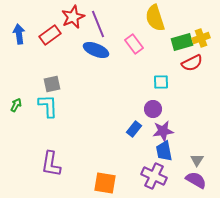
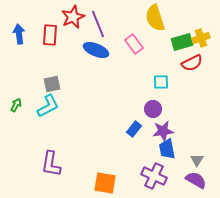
red rectangle: rotated 50 degrees counterclockwise
cyan L-shape: rotated 65 degrees clockwise
blue trapezoid: moved 3 px right, 2 px up
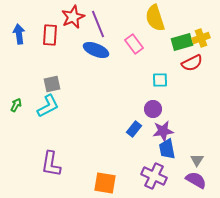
cyan square: moved 1 px left, 2 px up
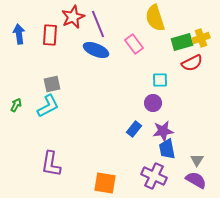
purple circle: moved 6 px up
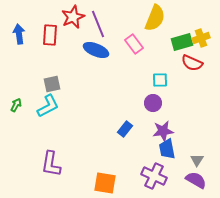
yellow semicircle: rotated 140 degrees counterclockwise
red semicircle: rotated 50 degrees clockwise
blue rectangle: moved 9 px left
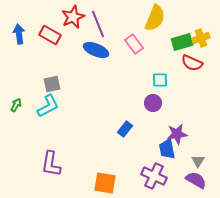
red rectangle: rotated 65 degrees counterclockwise
purple star: moved 14 px right, 3 px down
gray triangle: moved 1 px right, 1 px down
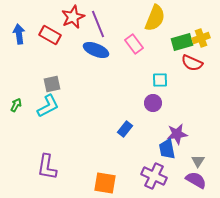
purple L-shape: moved 4 px left, 3 px down
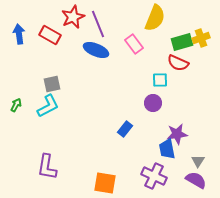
red semicircle: moved 14 px left
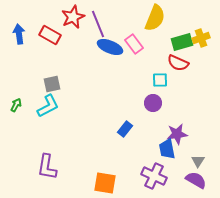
blue ellipse: moved 14 px right, 3 px up
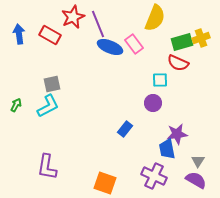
orange square: rotated 10 degrees clockwise
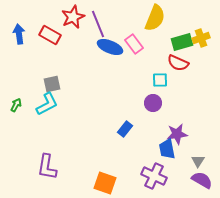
cyan L-shape: moved 1 px left, 2 px up
purple semicircle: moved 6 px right
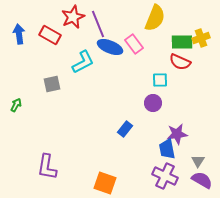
green rectangle: rotated 15 degrees clockwise
red semicircle: moved 2 px right, 1 px up
cyan L-shape: moved 36 px right, 42 px up
purple cross: moved 11 px right
